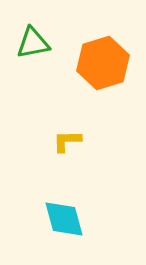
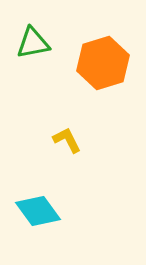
yellow L-shape: moved 1 px up; rotated 64 degrees clockwise
cyan diamond: moved 26 px left, 8 px up; rotated 21 degrees counterclockwise
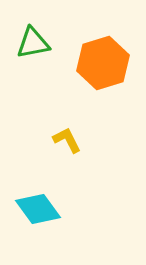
cyan diamond: moved 2 px up
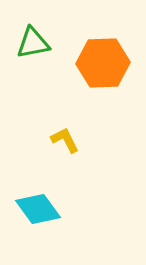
orange hexagon: rotated 15 degrees clockwise
yellow L-shape: moved 2 px left
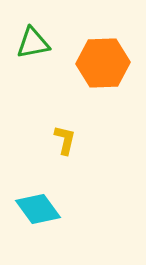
yellow L-shape: rotated 40 degrees clockwise
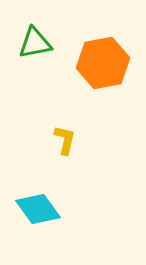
green triangle: moved 2 px right
orange hexagon: rotated 9 degrees counterclockwise
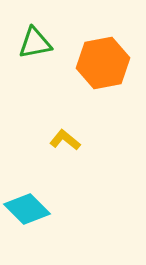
yellow L-shape: rotated 64 degrees counterclockwise
cyan diamond: moved 11 px left; rotated 9 degrees counterclockwise
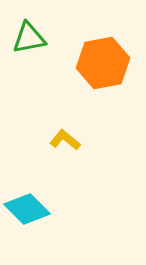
green triangle: moved 6 px left, 5 px up
